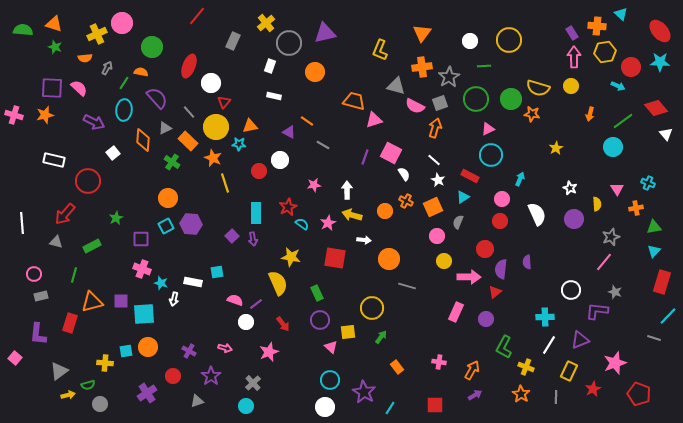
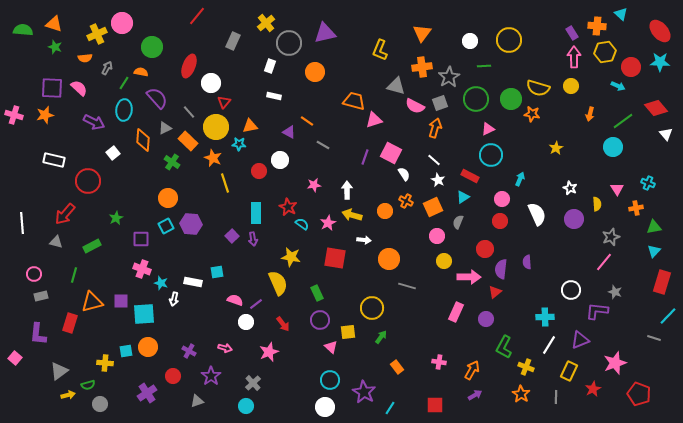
red star at (288, 207): rotated 18 degrees counterclockwise
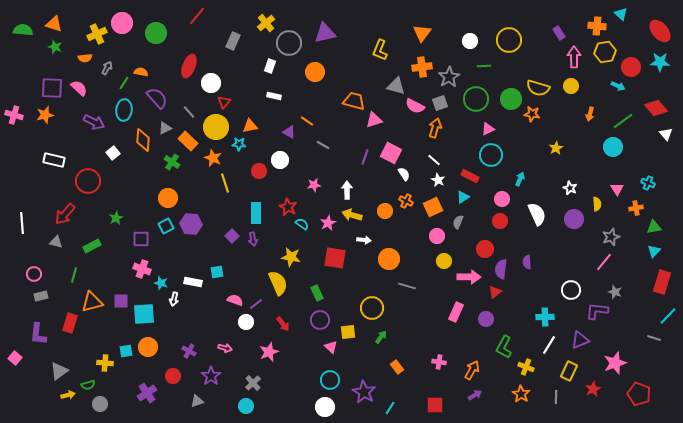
purple rectangle at (572, 33): moved 13 px left
green circle at (152, 47): moved 4 px right, 14 px up
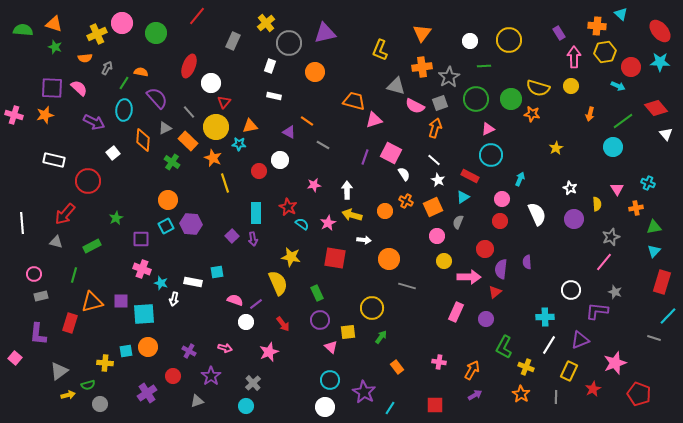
orange circle at (168, 198): moved 2 px down
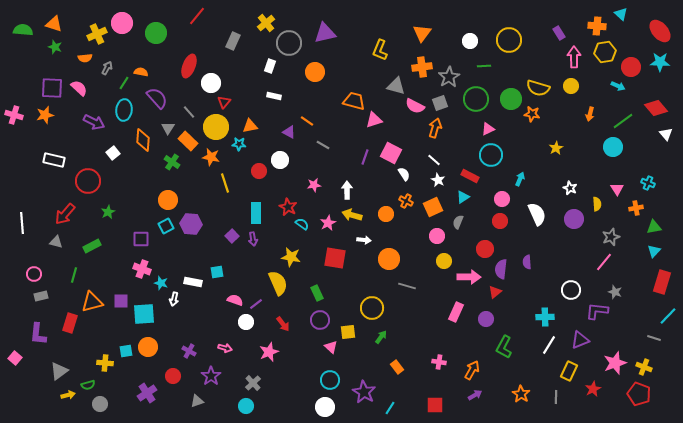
gray triangle at (165, 128): moved 3 px right; rotated 32 degrees counterclockwise
orange star at (213, 158): moved 2 px left, 1 px up; rotated 12 degrees counterclockwise
orange circle at (385, 211): moved 1 px right, 3 px down
green star at (116, 218): moved 8 px left, 6 px up
yellow cross at (526, 367): moved 118 px right
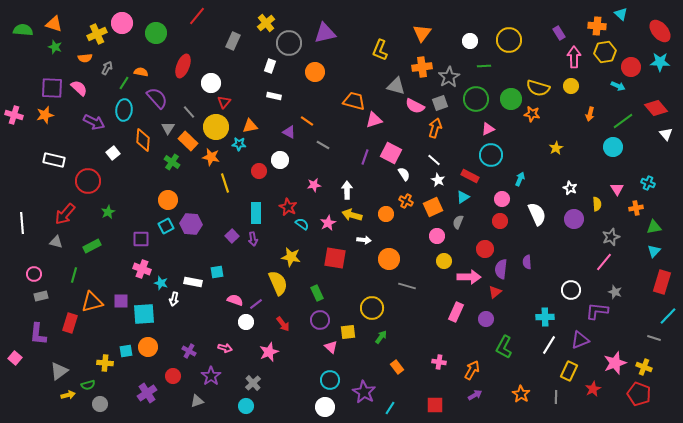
red ellipse at (189, 66): moved 6 px left
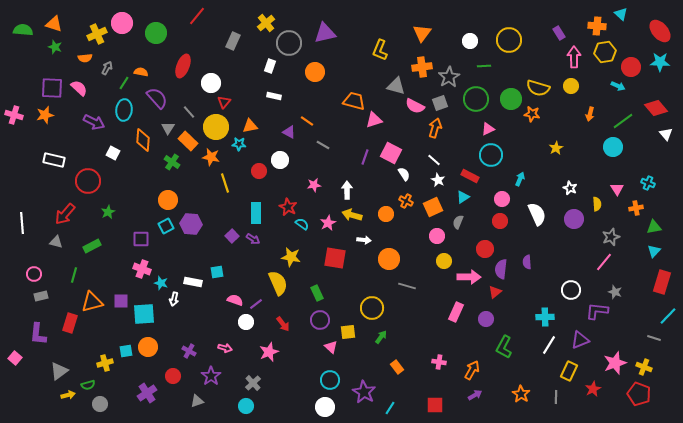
white square at (113, 153): rotated 24 degrees counterclockwise
purple arrow at (253, 239): rotated 48 degrees counterclockwise
yellow cross at (105, 363): rotated 21 degrees counterclockwise
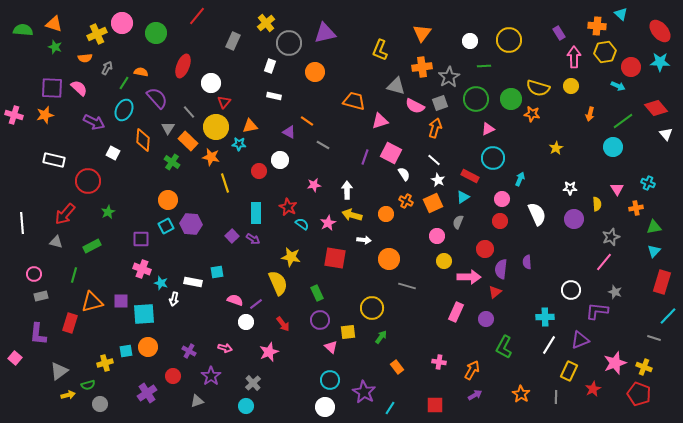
cyan ellipse at (124, 110): rotated 20 degrees clockwise
pink triangle at (374, 120): moved 6 px right, 1 px down
cyan circle at (491, 155): moved 2 px right, 3 px down
white star at (570, 188): rotated 24 degrees counterclockwise
orange square at (433, 207): moved 4 px up
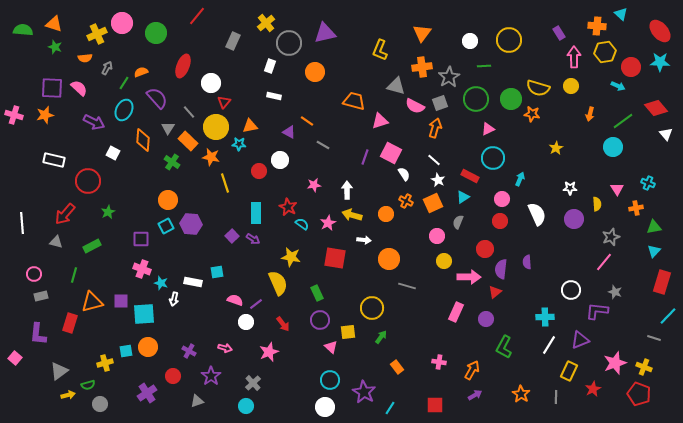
orange semicircle at (141, 72): rotated 32 degrees counterclockwise
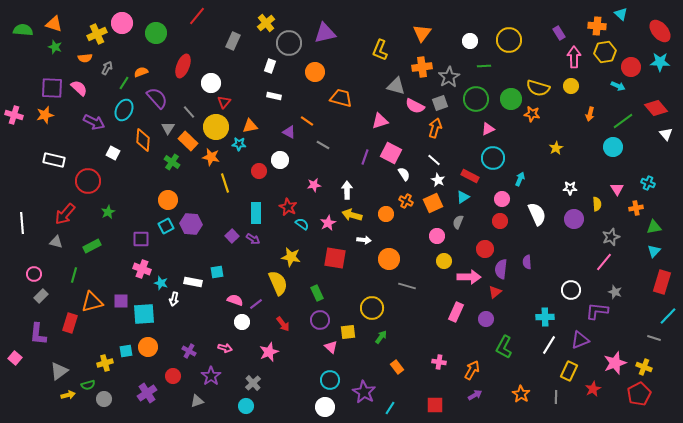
orange trapezoid at (354, 101): moved 13 px left, 3 px up
gray rectangle at (41, 296): rotated 32 degrees counterclockwise
white circle at (246, 322): moved 4 px left
red pentagon at (639, 394): rotated 25 degrees clockwise
gray circle at (100, 404): moved 4 px right, 5 px up
